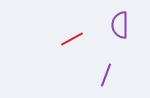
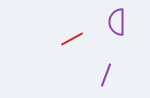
purple semicircle: moved 3 px left, 3 px up
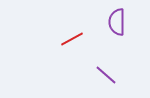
purple line: rotated 70 degrees counterclockwise
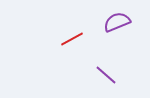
purple semicircle: rotated 68 degrees clockwise
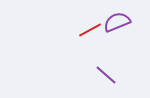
red line: moved 18 px right, 9 px up
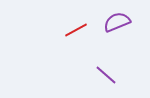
red line: moved 14 px left
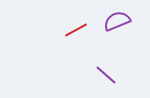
purple semicircle: moved 1 px up
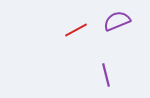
purple line: rotated 35 degrees clockwise
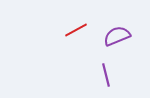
purple semicircle: moved 15 px down
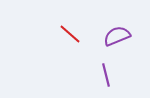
red line: moved 6 px left, 4 px down; rotated 70 degrees clockwise
